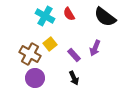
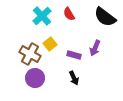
cyan cross: moved 3 px left; rotated 18 degrees clockwise
purple rectangle: rotated 32 degrees counterclockwise
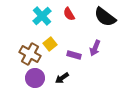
black arrow: moved 12 px left; rotated 80 degrees clockwise
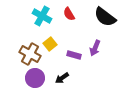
cyan cross: rotated 18 degrees counterclockwise
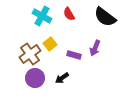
brown cross: rotated 25 degrees clockwise
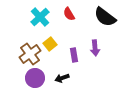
cyan cross: moved 2 px left, 1 px down; rotated 18 degrees clockwise
purple arrow: rotated 28 degrees counterclockwise
purple rectangle: rotated 64 degrees clockwise
black arrow: rotated 16 degrees clockwise
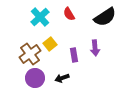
black semicircle: rotated 70 degrees counterclockwise
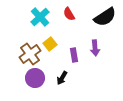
black arrow: rotated 40 degrees counterclockwise
